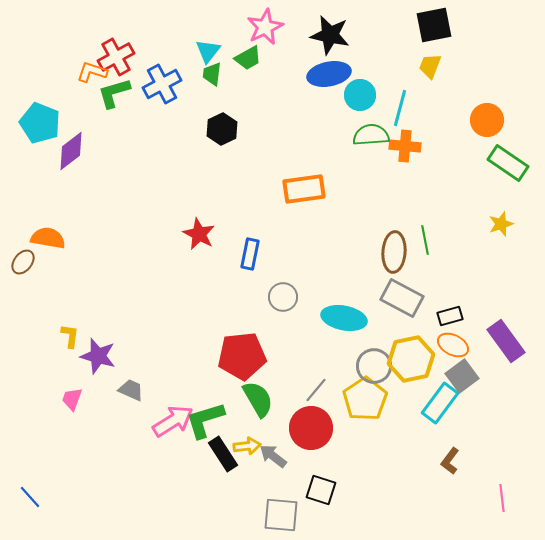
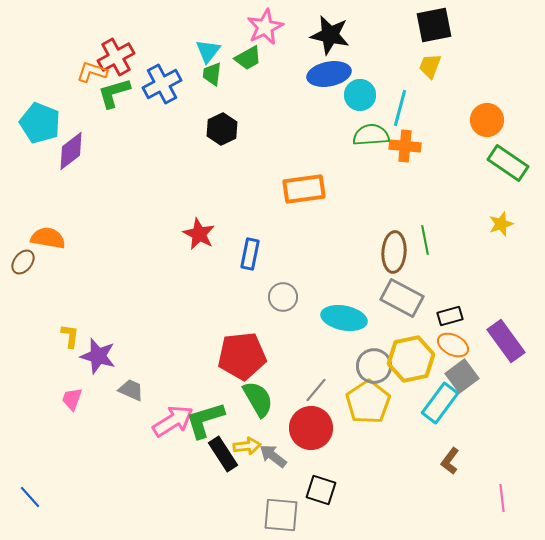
yellow pentagon at (365, 399): moved 3 px right, 3 px down
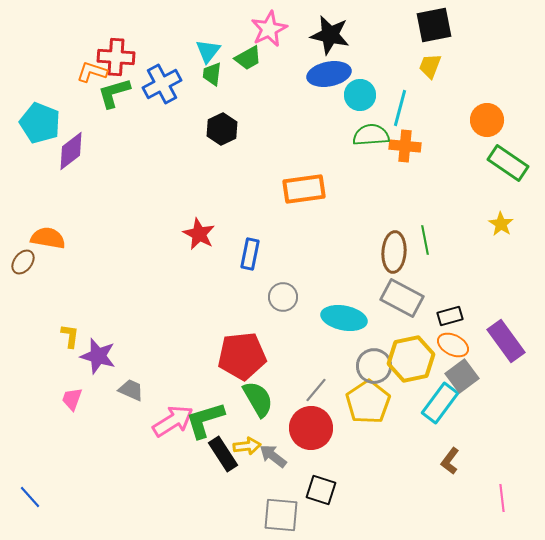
pink star at (265, 27): moved 4 px right, 2 px down
red cross at (116, 57): rotated 33 degrees clockwise
yellow star at (501, 224): rotated 20 degrees counterclockwise
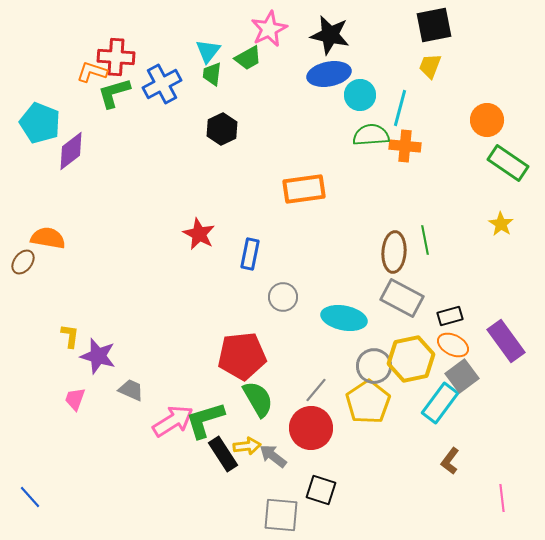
pink trapezoid at (72, 399): moved 3 px right
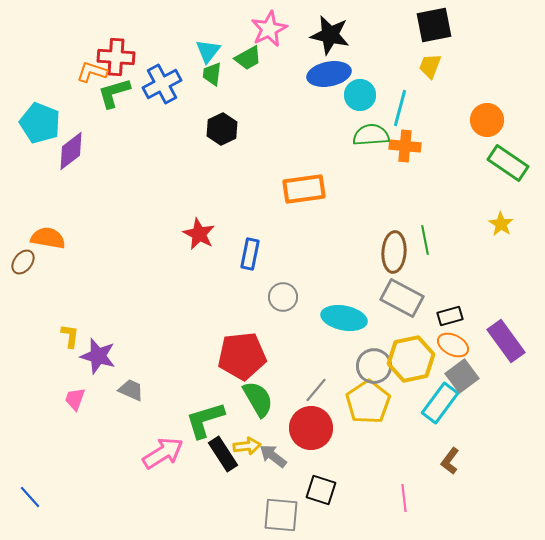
pink arrow at (173, 421): moved 10 px left, 32 px down
pink line at (502, 498): moved 98 px left
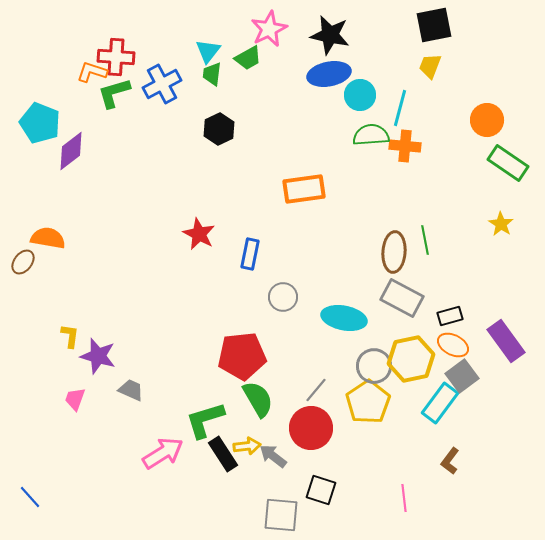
black hexagon at (222, 129): moved 3 px left
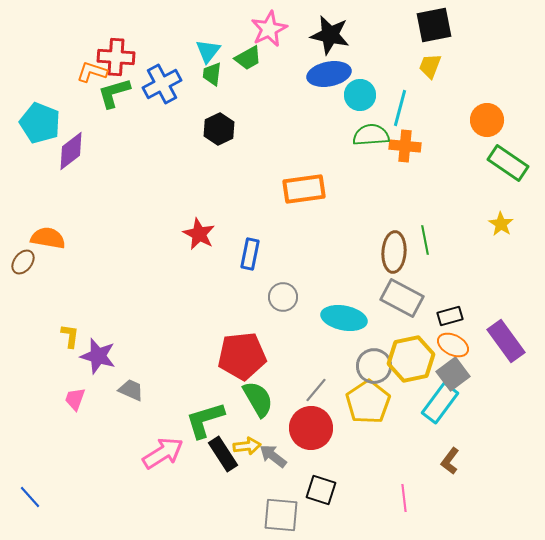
gray square at (462, 376): moved 9 px left, 2 px up
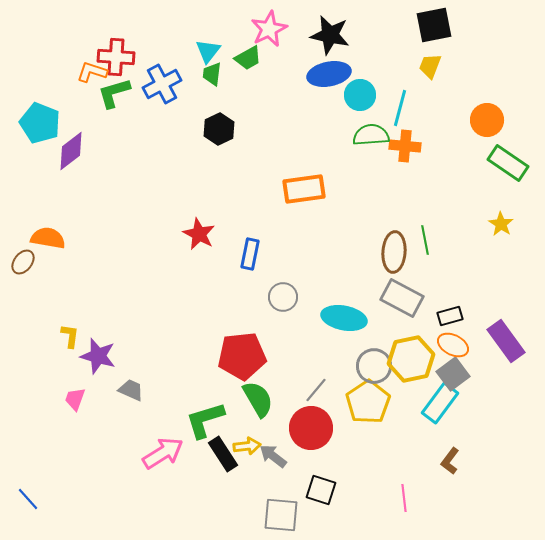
blue line at (30, 497): moved 2 px left, 2 px down
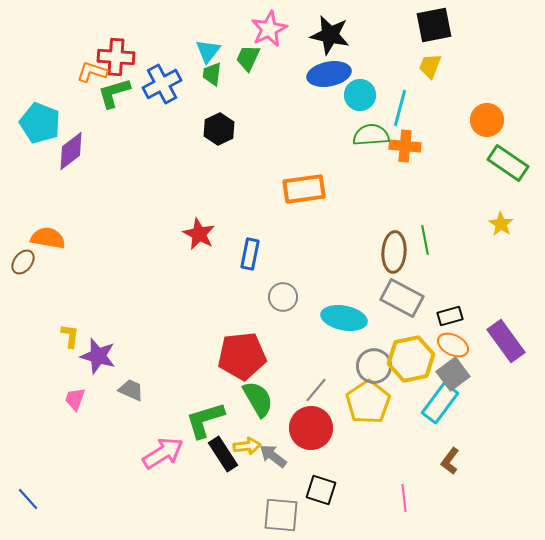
green trapezoid at (248, 58): rotated 144 degrees clockwise
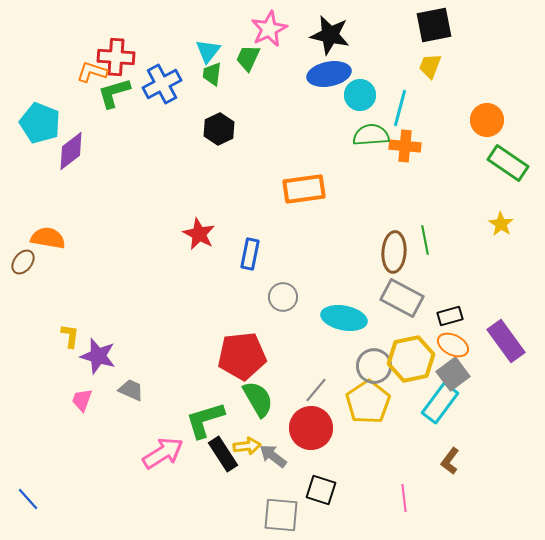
pink trapezoid at (75, 399): moved 7 px right, 1 px down
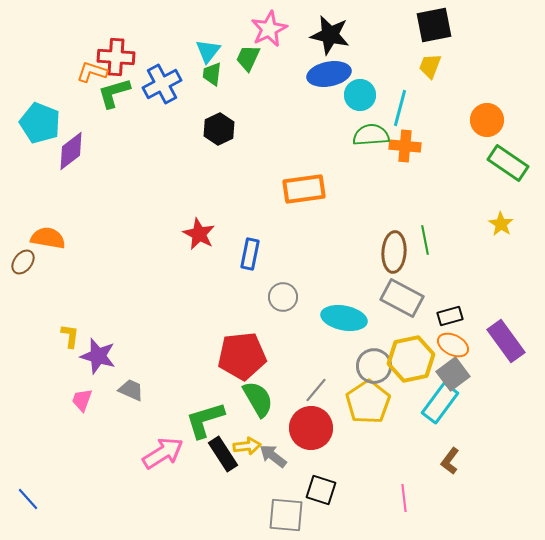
gray square at (281, 515): moved 5 px right
